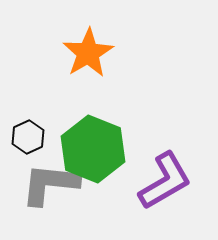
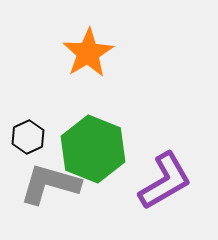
gray L-shape: rotated 10 degrees clockwise
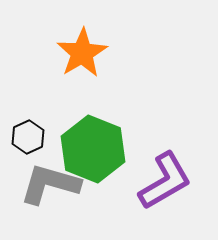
orange star: moved 6 px left
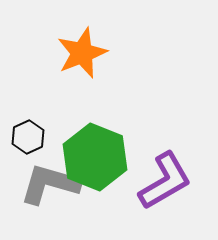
orange star: rotated 9 degrees clockwise
green hexagon: moved 2 px right, 8 px down
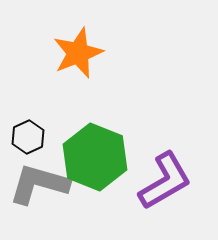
orange star: moved 4 px left
gray L-shape: moved 11 px left
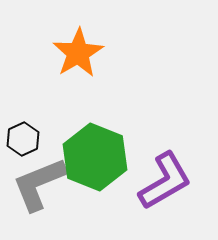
orange star: rotated 9 degrees counterclockwise
black hexagon: moved 5 px left, 2 px down
gray L-shape: rotated 38 degrees counterclockwise
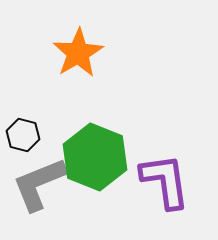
black hexagon: moved 4 px up; rotated 20 degrees counterclockwise
purple L-shape: rotated 68 degrees counterclockwise
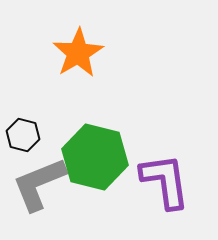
green hexagon: rotated 8 degrees counterclockwise
